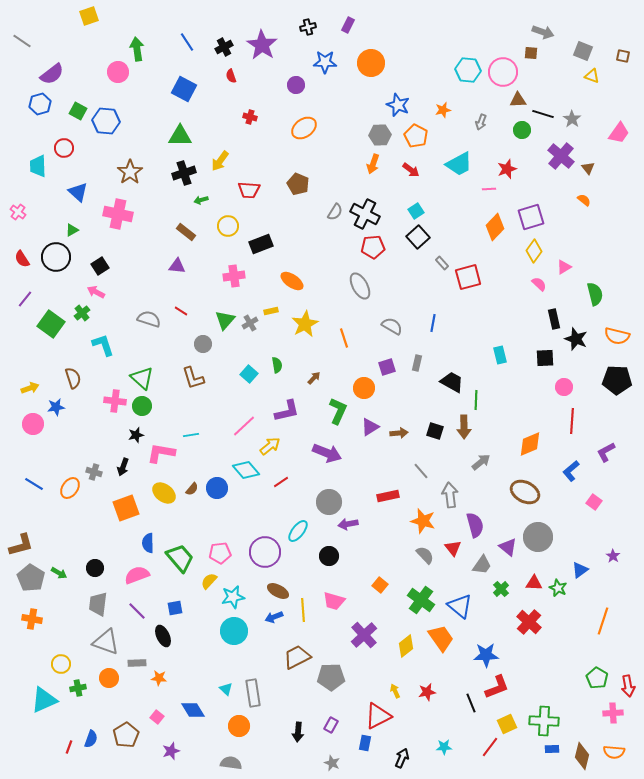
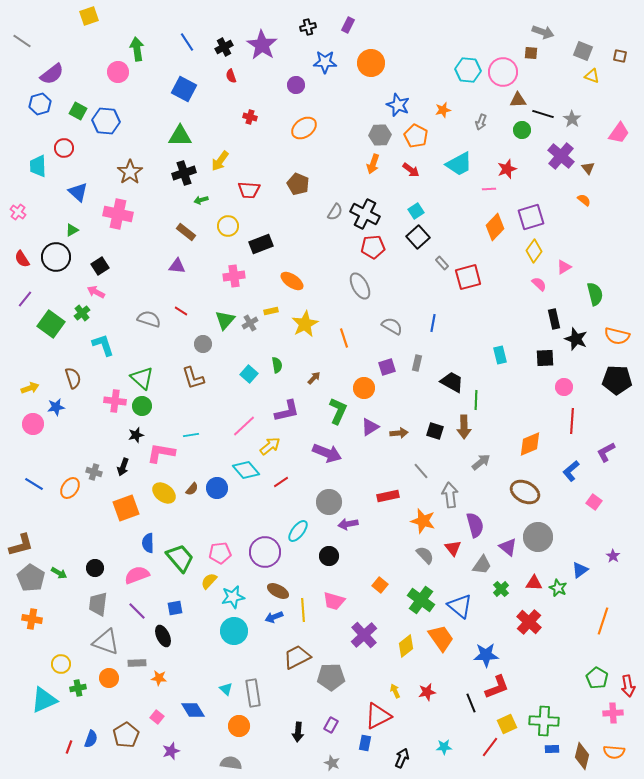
brown square at (623, 56): moved 3 px left
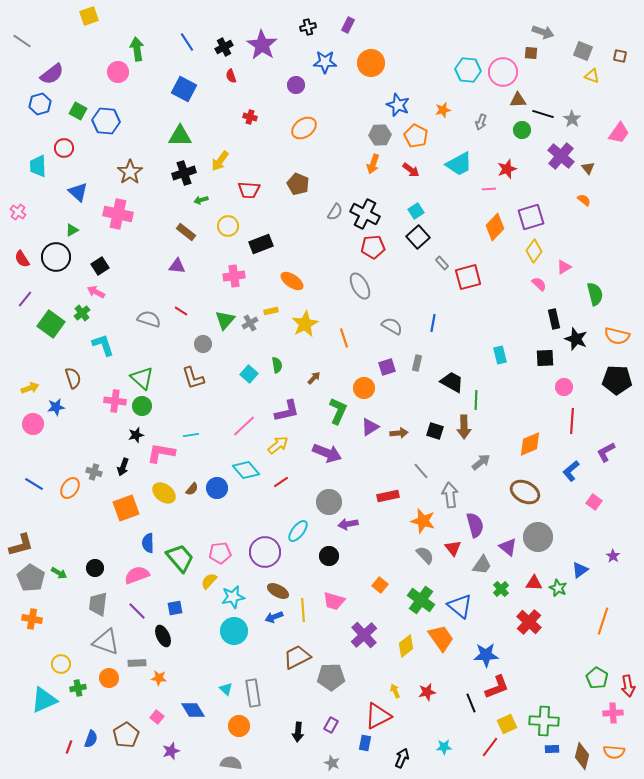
yellow arrow at (270, 446): moved 8 px right, 1 px up
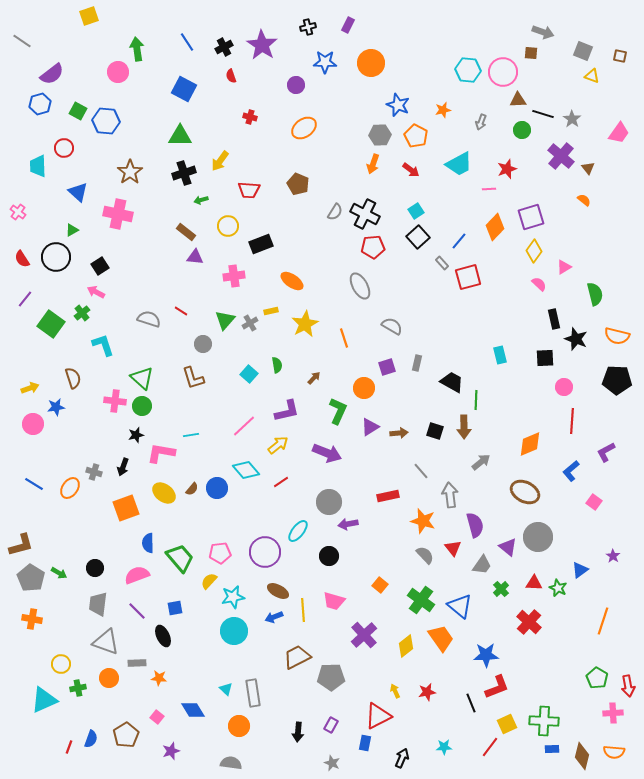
purple triangle at (177, 266): moved 18 px right, 9 px up
blue line at (433, 323): moved 26 px right, 82 px up; rotated 30 degrees clockwise
